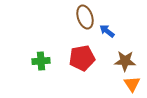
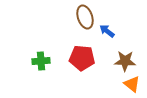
red pentagon: rotated 15 degrees clockwise
orange triangle: rotated 18 degrees counterclockwise
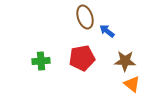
red pentagon: rotated 15 degrees counterclockwise
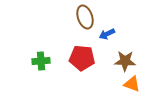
blue arrow: moved 3 px down; rotated 63 degrees counterclockwise
red pentagon: rotated 15 degrees clockwise
orange triangle: rotated 18 degrees counterclockwise
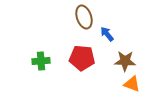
brown ellipse: moved 1 px left
blue arrow: rotated 77 degrees clockwise
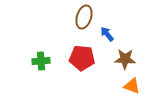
brown ellipse: rotated 35 degrees clockwise
brown star: moved 2 px up
orange triangle: moved 2 px down
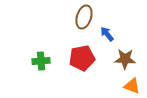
red pentagon: rotated 15 degrees counterclockwise
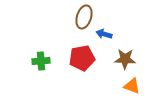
blue arrow: moved 3 px left; rotated 35 degrees counterclockwise
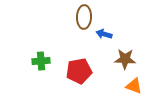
brown ellipse: rotated 15 degrees counterclockwise
red pentagon: moved 3 px left, 13 px down
orange triangle: moved 2 px right
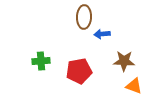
blue arrow: moved 2 px left; rotated 21 degrees counterclockwise
brown star: moved 1 px left, 2 px down
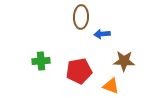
brown ellipse: moved 3 px left
orange triangle: moved 23 px left
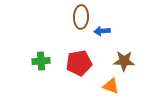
blue arrow: moved 3 px up
red pentagon: moved 8 px up
